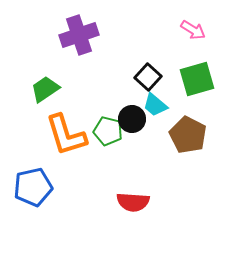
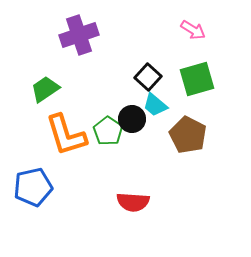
green pentagon: rotated 20 degrees clockwise
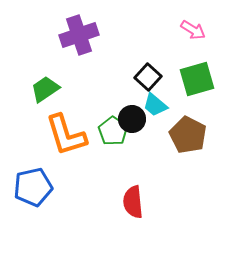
green pentagon: moved 5 px right
red semicircle: rotated 80 degrees clockwise
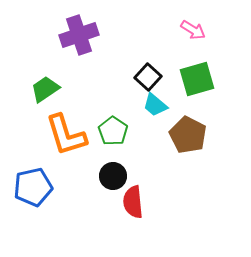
black circle: moved 19 px left, 57 px down
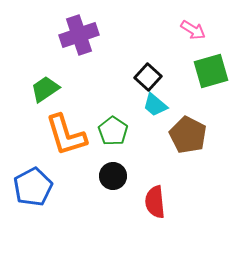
green square: moved 14 px right, 8 px up
blue pentagon: rotated 15 degrees counterclockwise
red semicircle: moved 22 px right
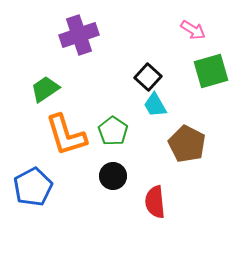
cyan trapezoid: rotated 20 degrees clockwise
brown pentagon: moved 1 px left, 9 px down
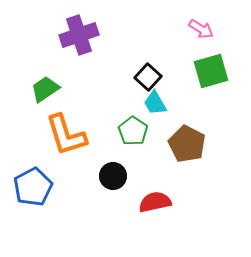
pink arrow: moved 8 px right, 1 px up
cyan trapezoid: moved 2 px up
green pentagon: moved 20 px right
red semicircle: rotated 84 degrees clockwise
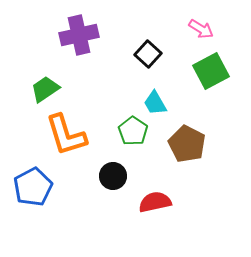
purple cross: rotated 6 degrees clockwise
green square: rotated 12 degrees counterclockwise
black square: moved 23 px up
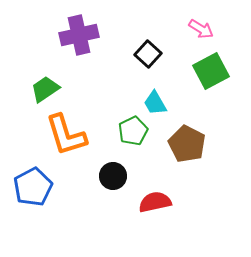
green pentagon: rotated 12 degrees clockwise
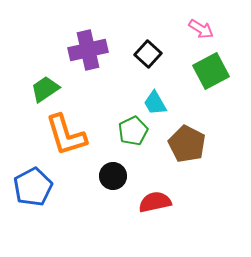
purple cross: moved 9 px right, 15 px down
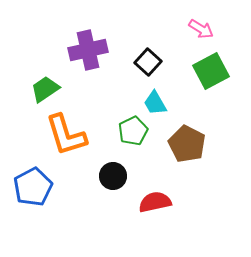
black square: moved 8 px down
